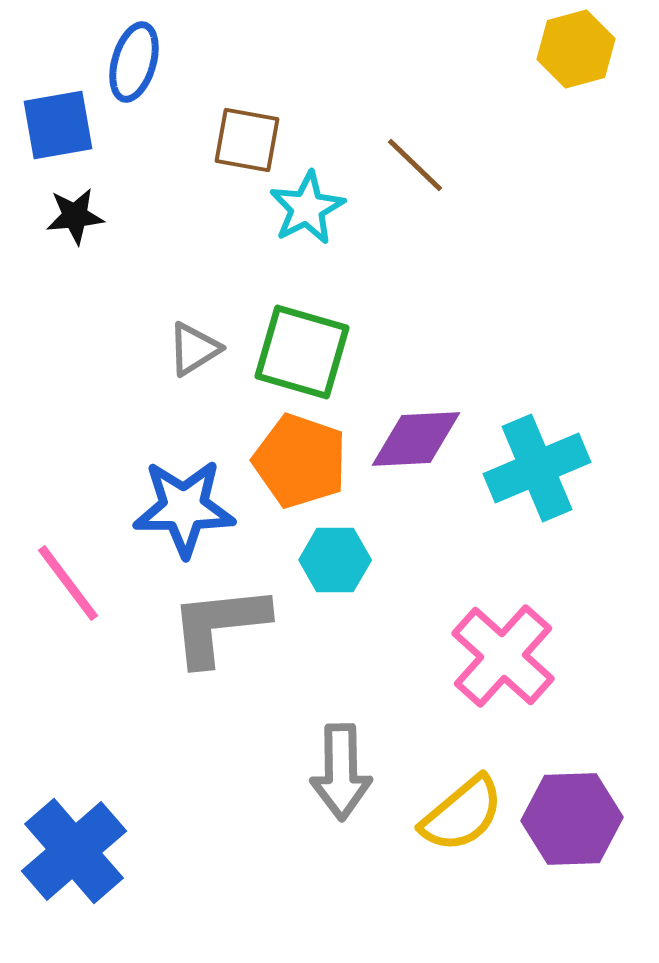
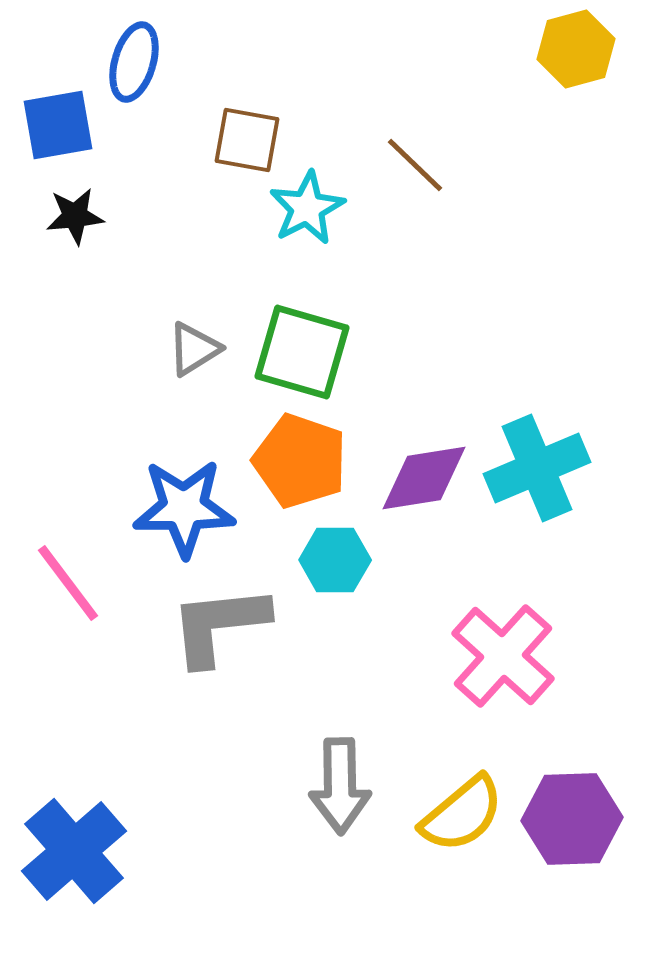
purple diamond: moved 8 px right, 39 px down; rotated 6 degrees counterclockwise
gray arrow: moved 1 px left, 14 px down
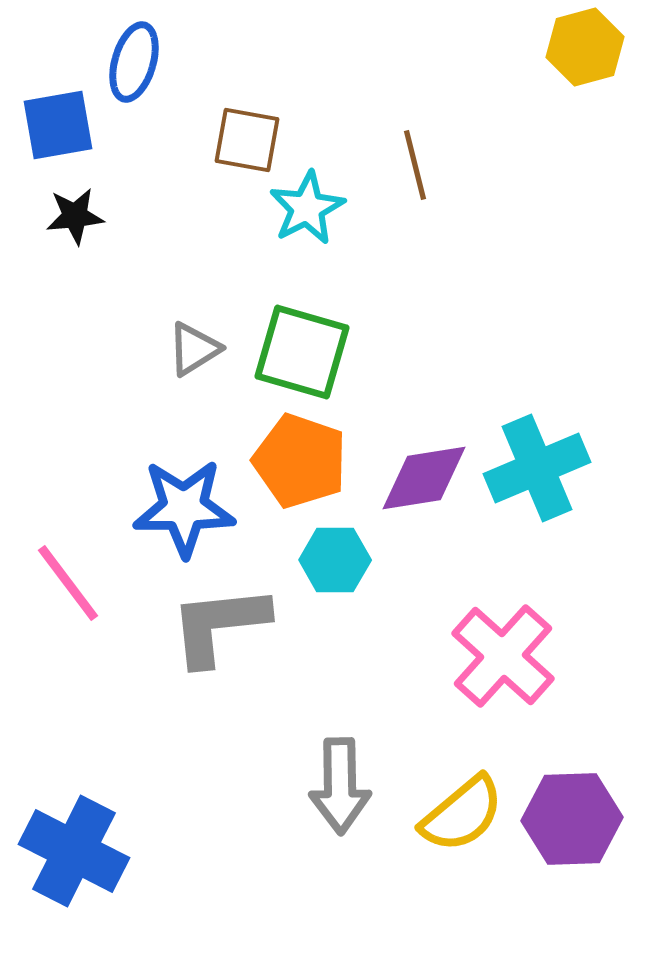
yellow hexagon: moved 9 px right, 2 px up
brown line: rotated 32 degrees clockwise
blue cross: rotated 22 degrees counterclockwise
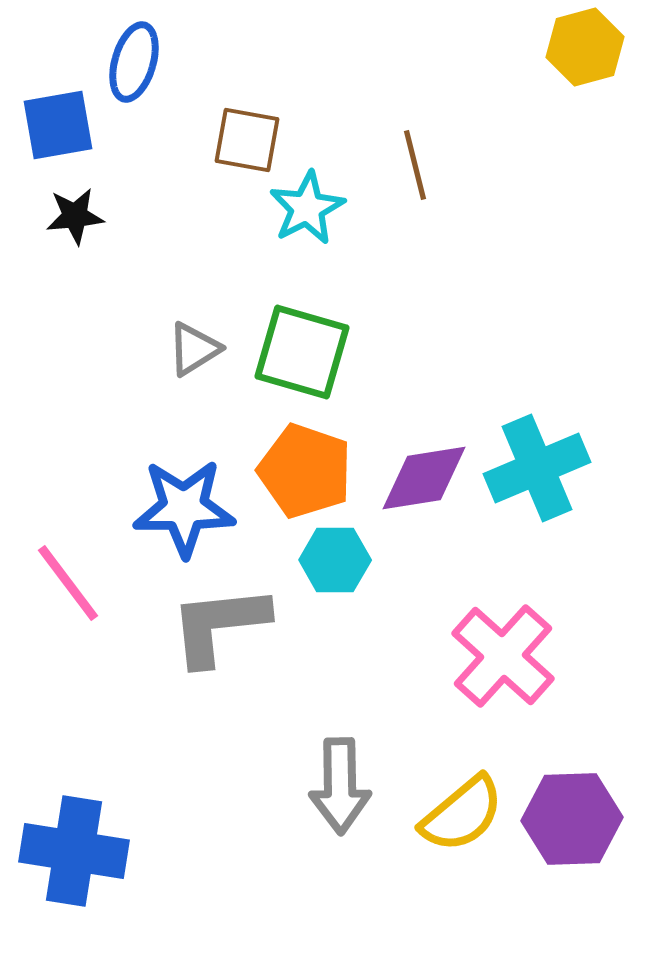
orange pentagon: moved 5 px right, 10 px down
blue cross: rotated 18 degrees counterclockwise
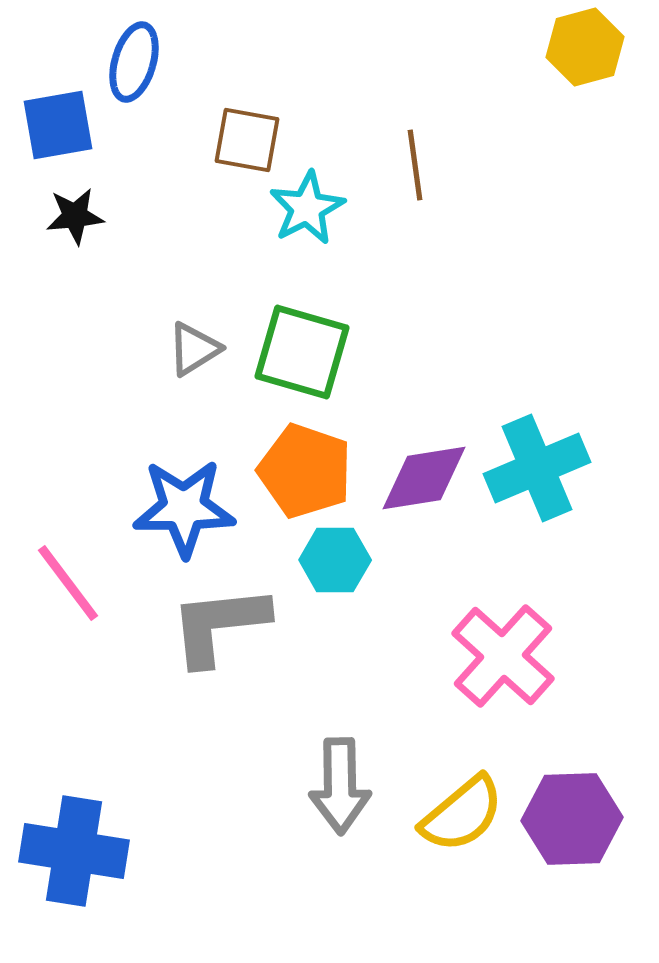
brown line: rotated 6 degrees clockwise
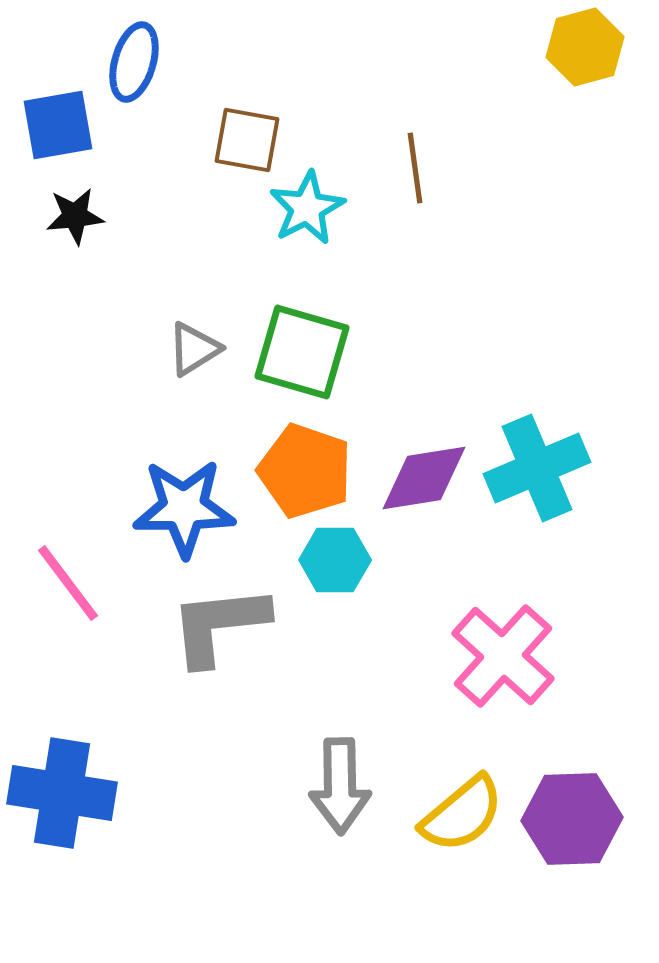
brown line: moved 3 px down
blue cross: moved 12 px left, 58 px up
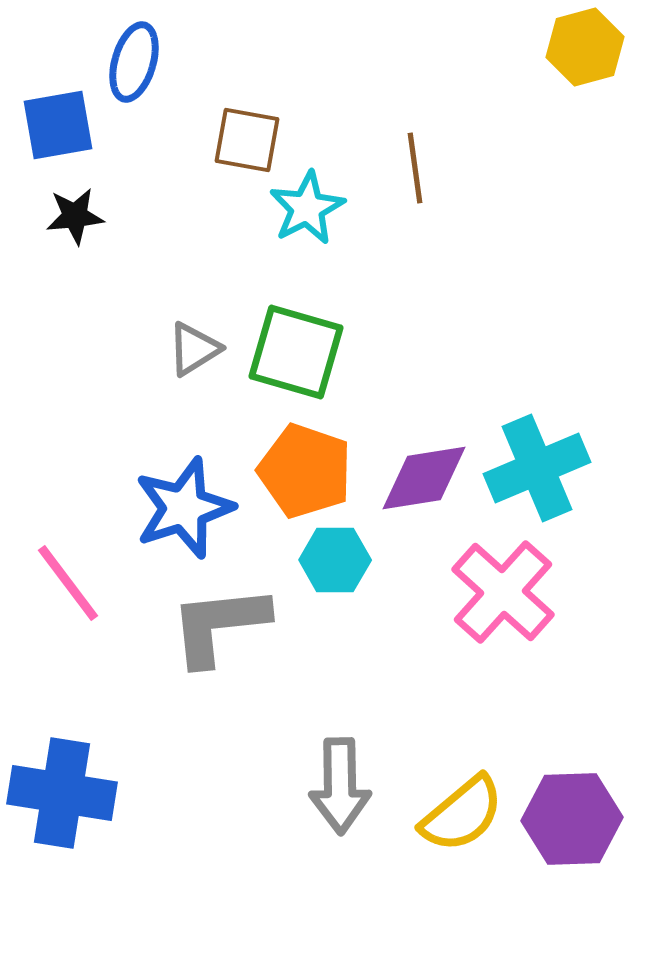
green square: moved 6 px left
blue star: rotated 18 degrees counterclockwise
pink cross: moved 64 px up
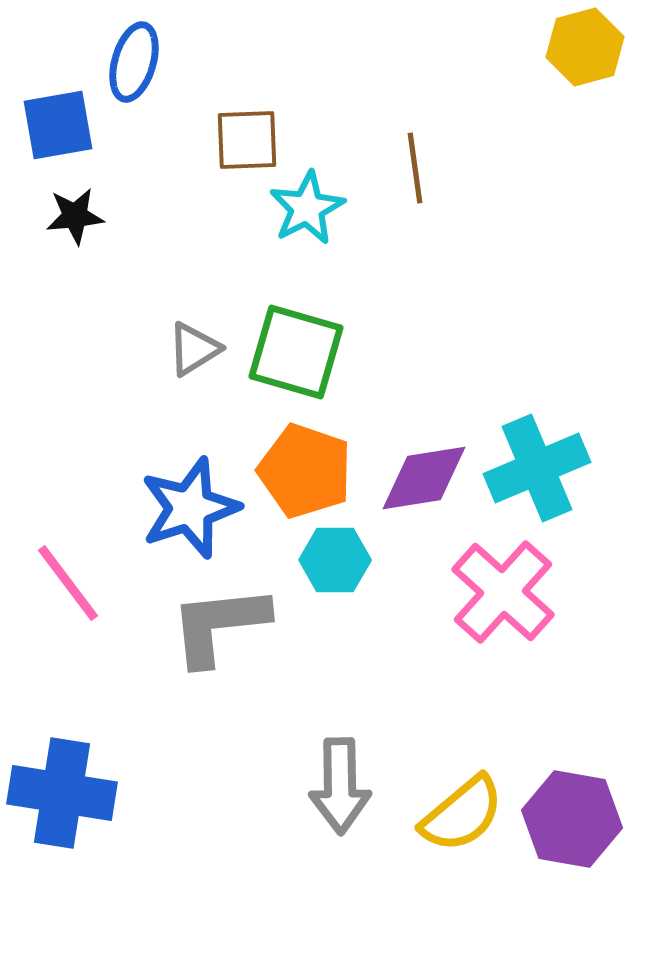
brown square: rotated 12 degrees counterclockwise
blue star: moved 6 px right
purple hexagon: rotated 12 degrees clockwise
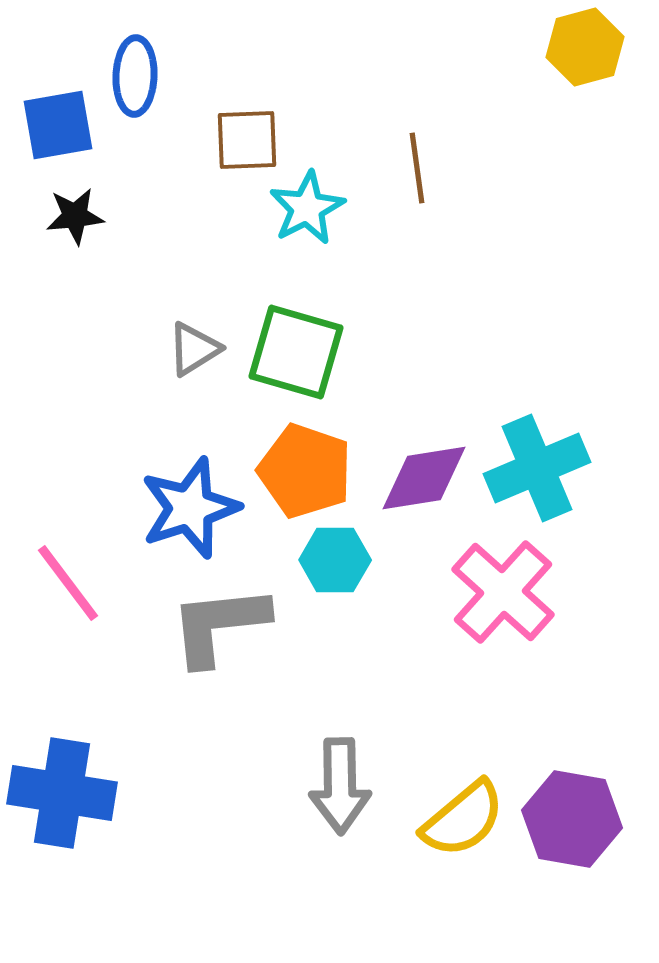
blue ellipse: moved 1 px right, 14 px down; rotated 14 degrees counterclockwise
brown line: moved 2 px right
yellow semicircle: moved 1 px right, 5 px down
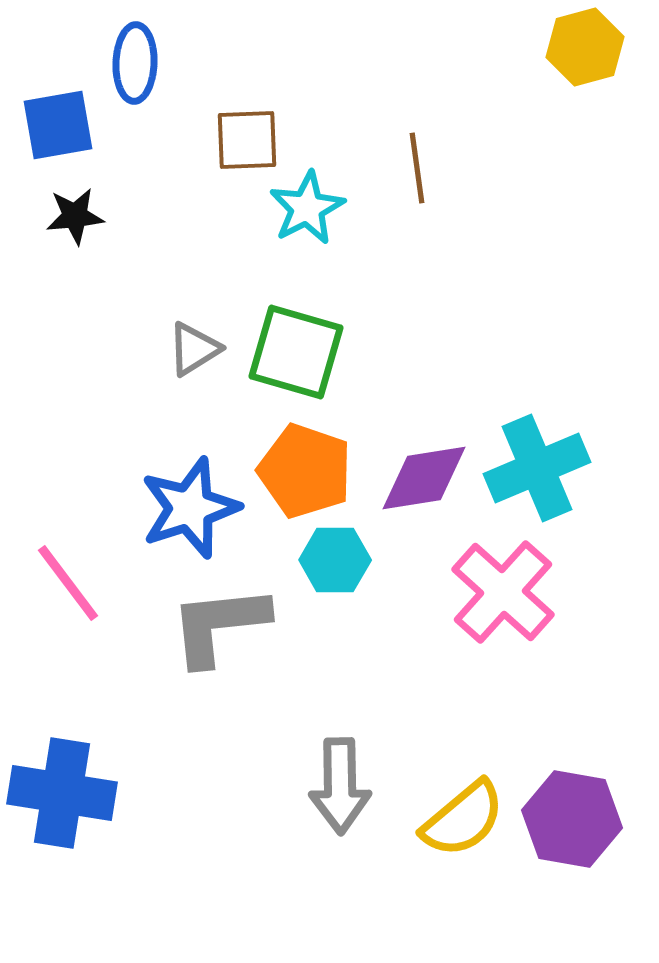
blue ellipse: moved 13 px up
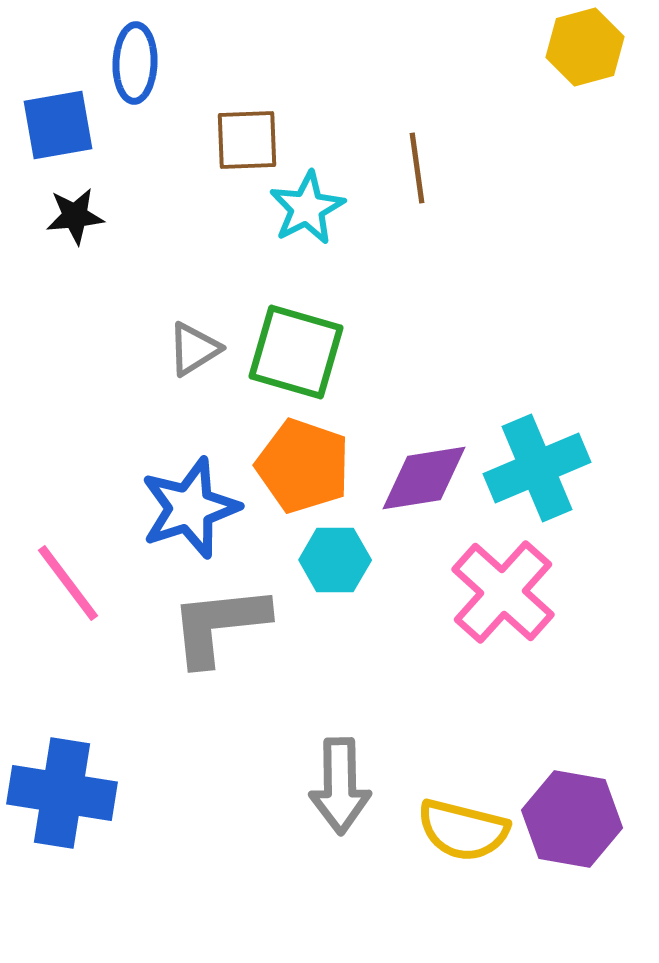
orange pentagon: moved 2 px left, 5 px up
yellow semicircle: moved 11 px down; rotated 54 degrees clockwise
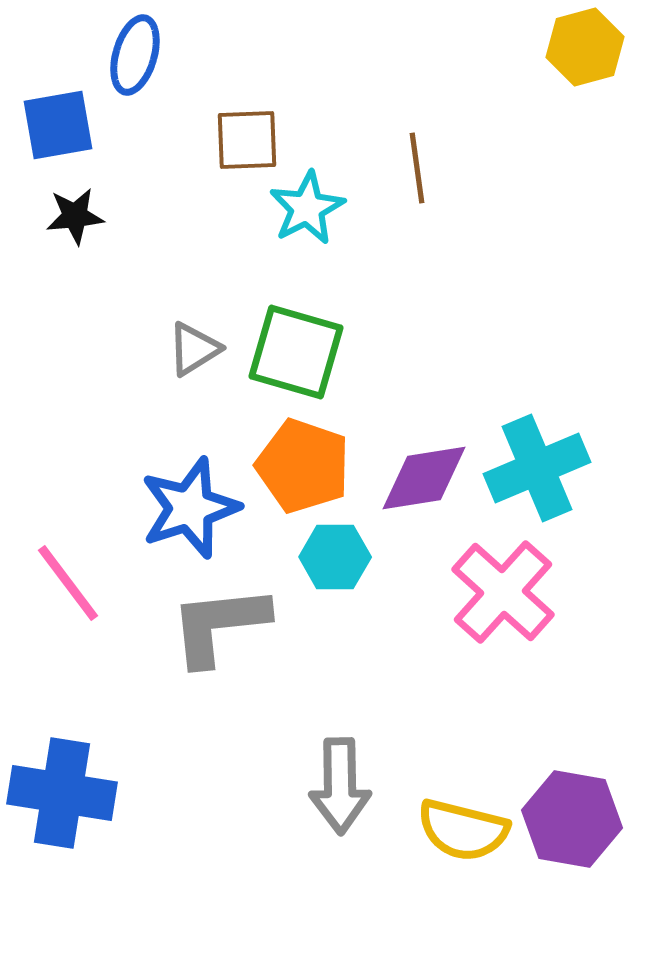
blue ellipse: moved 8 px up; rotated 14 degrees clockwise
cyan hexagon: moved 3 px up
